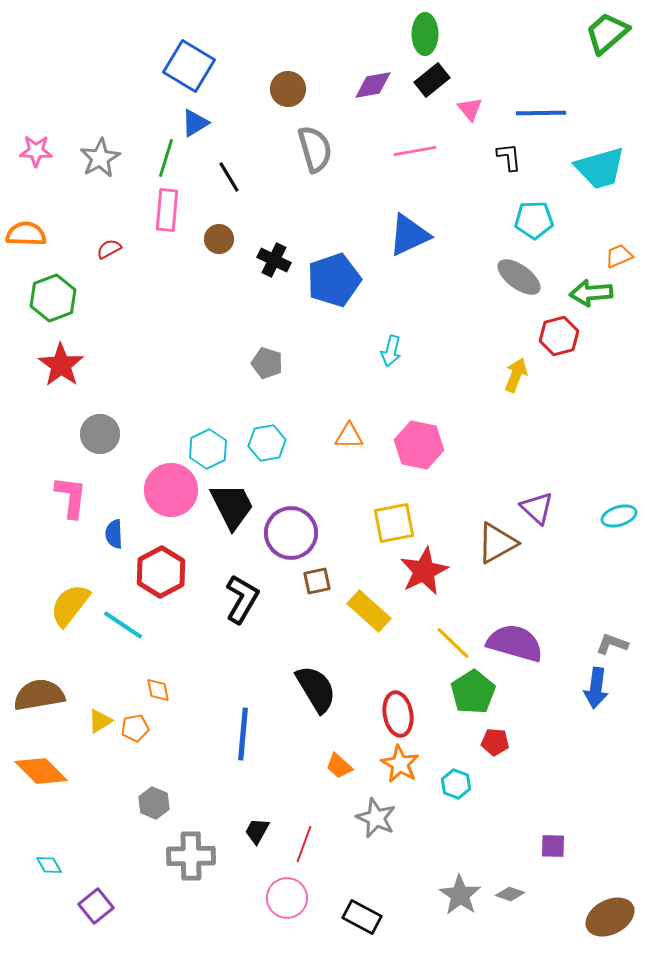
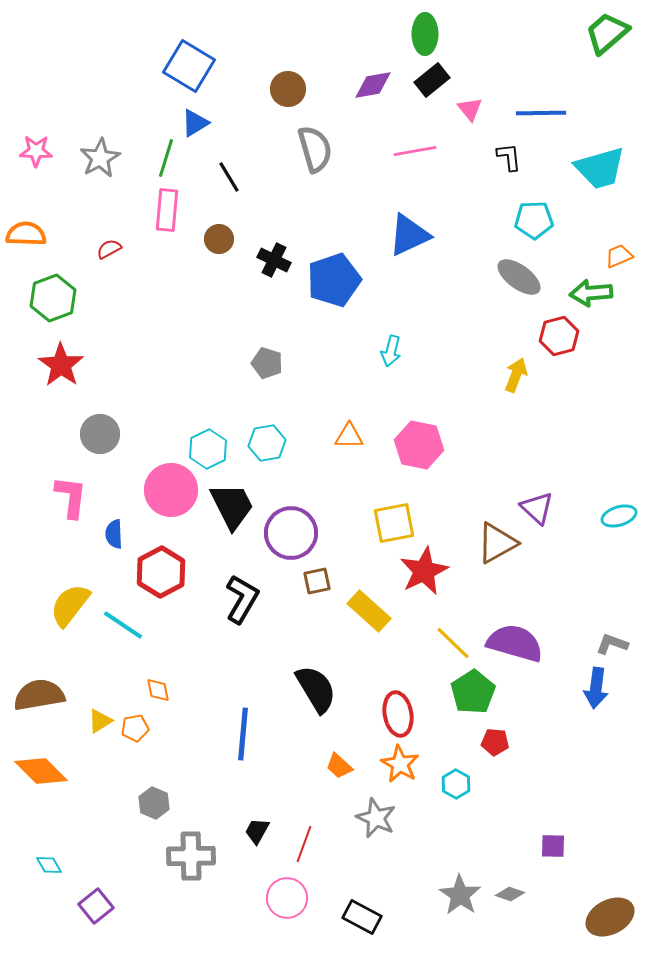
cyan hexagon at (456, 784): rotated 8 degrees clockwise
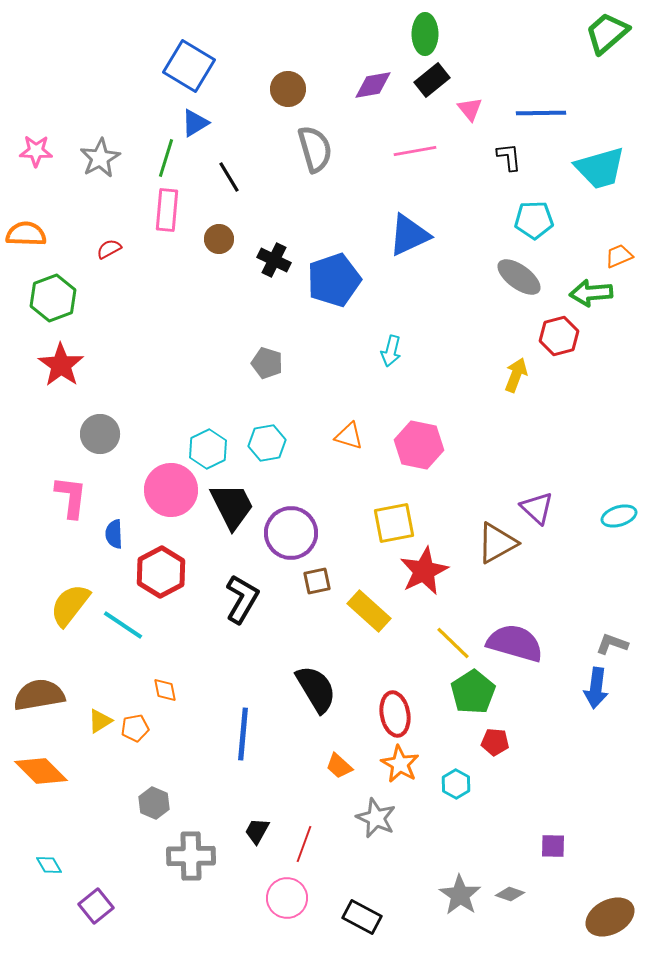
orange triangle at (349, 436): rotated 16 degrees clockwise
orange diamond at (158, 690): moved 7 px right
red ellipse at (398, 714): moved 3 px left
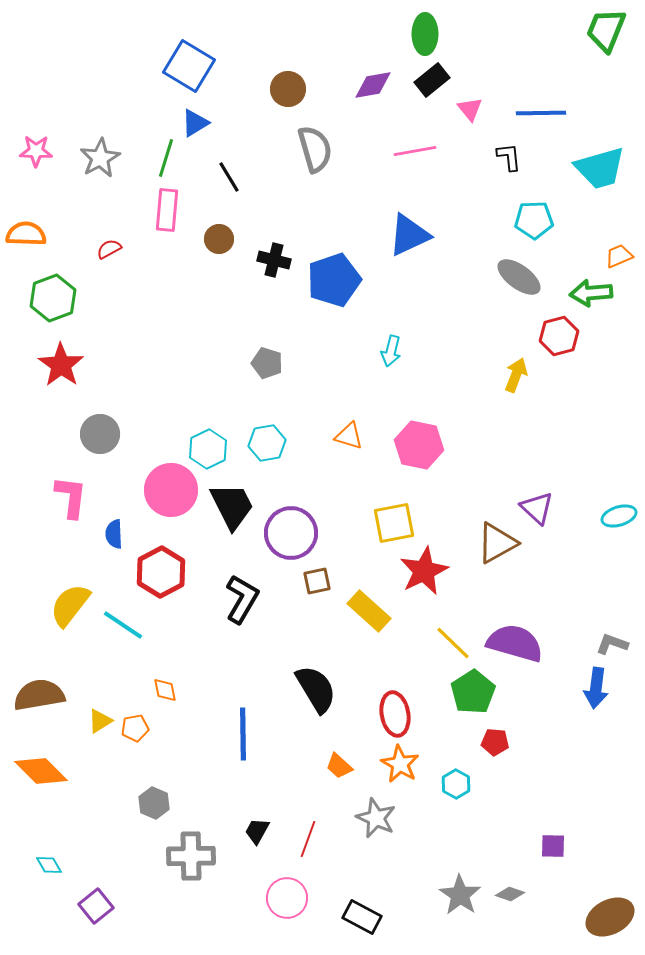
green trapezoid at (607, 33): moved 1 px left, 3 px up; rotated 27 degrees counterclockwise
black cross at (274, 260): rotated 12 degrees counterclockwise
blue line at (243, 734): rotated 6 degrees counterclockwise
red line at (304, 844): moved 4 px right, 5 px up
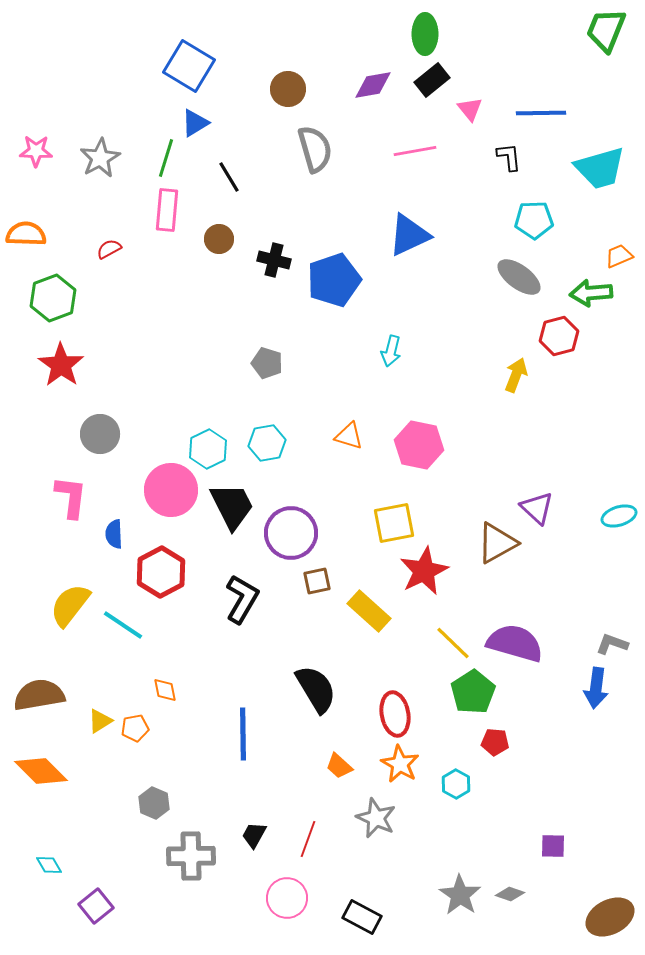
black trapezoid at (257, 831): moved 3 px left, 4 px down
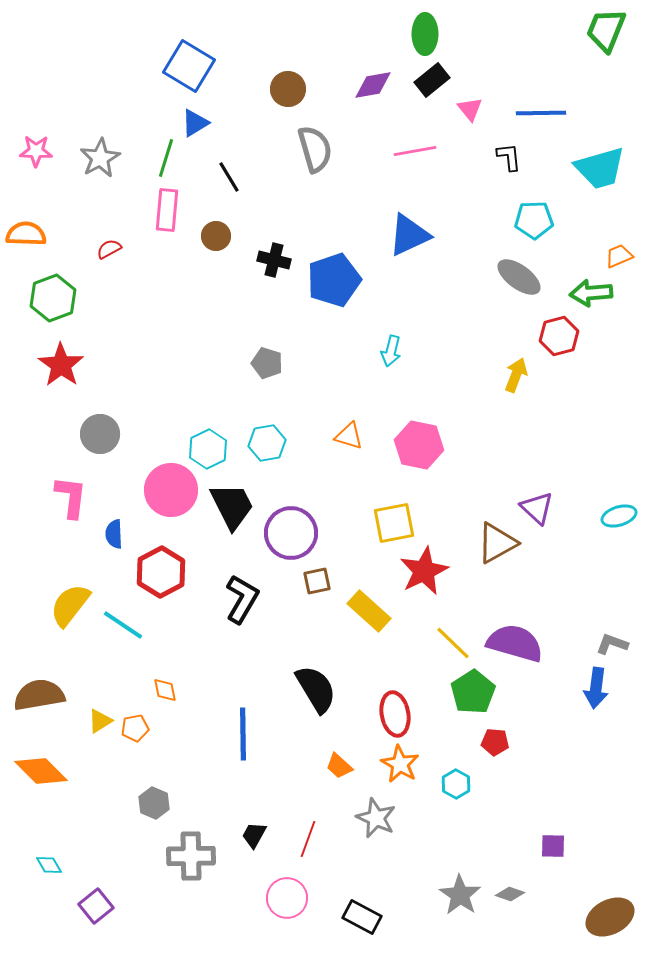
brown circle at (219, 239): moved 3 px left, 3 px up
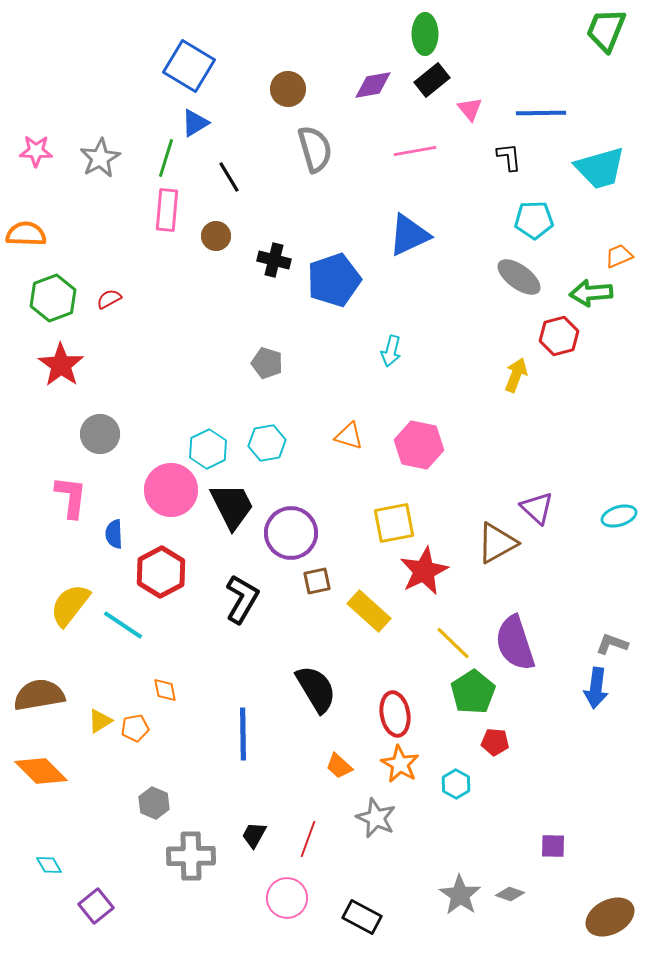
red semicircle at (109, 249): moved 50 px down
purple semicircle at (515, 643): rotated 124 degrees counterclockwise
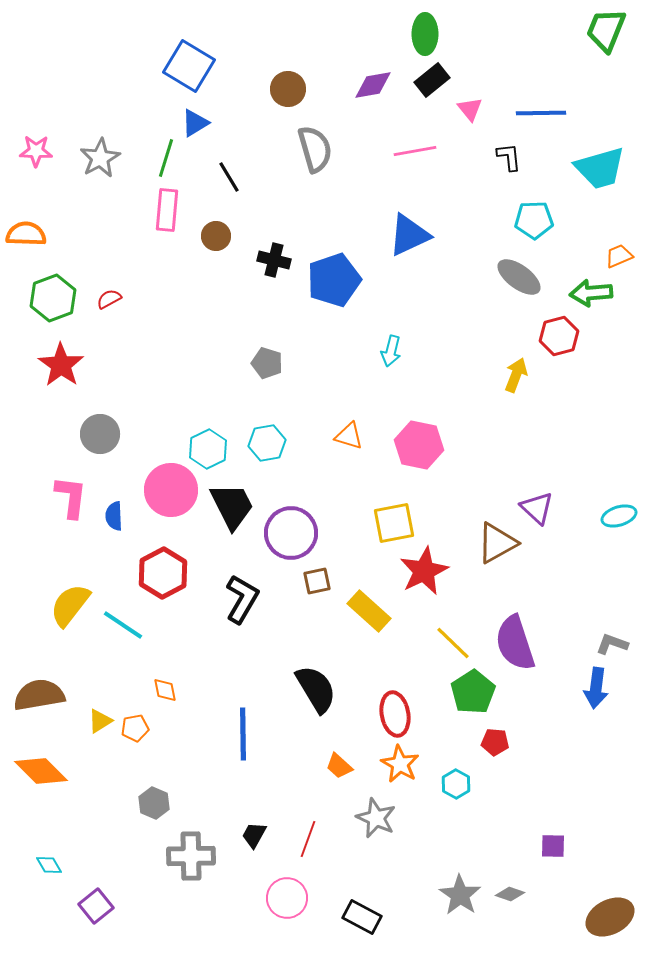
blue semicircle at (114, 534): moved 18 px up
red hexagon at (161, 572): moved 2 px right, 1 px down
